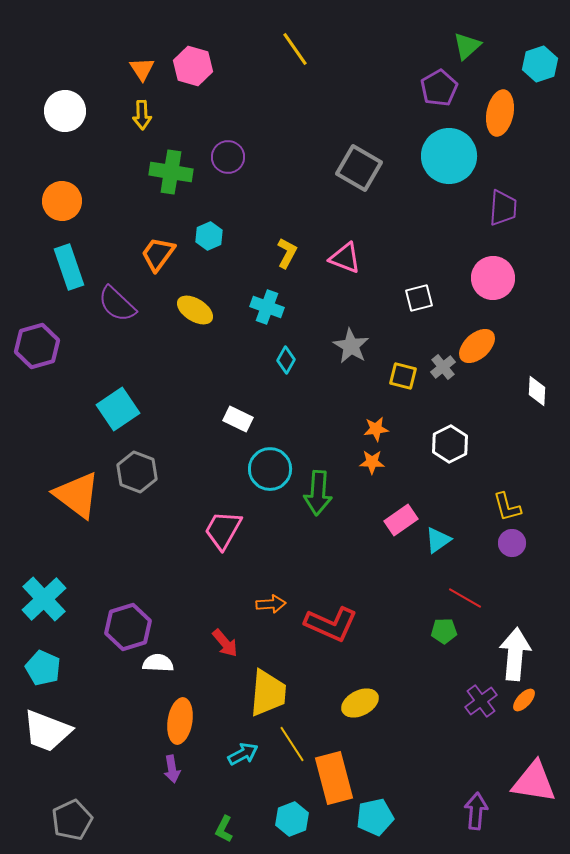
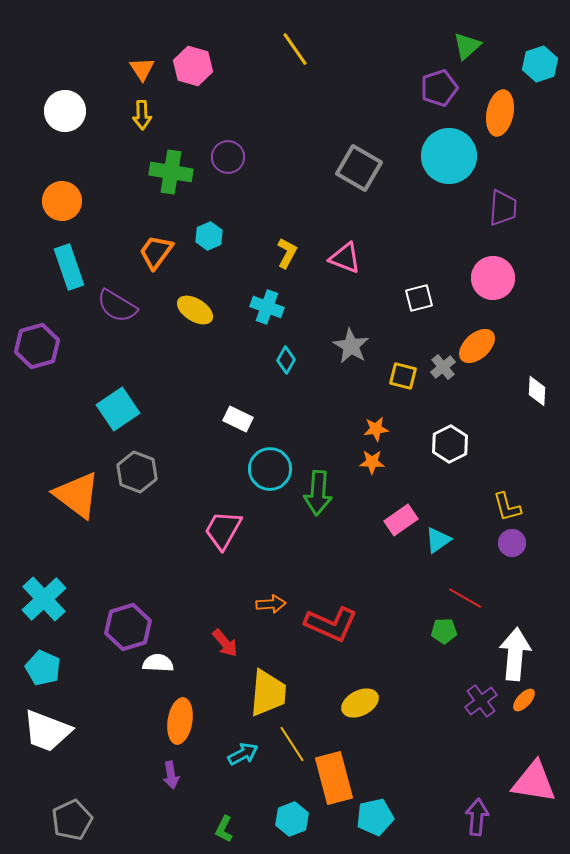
purple pentagon at (439, 88): rotated 12 degrees clockwise
orange trapezoid at (158, 254): moved 2 px left, 2 px up
purple semicircle at (117, 304): moved 2 px down; rotated 12 degrees counterclockwise
purple arrow at (172, 769): moved 1 px left, 6 px down
purple arrow at (476, 811): moved 1 px right, 6 px down
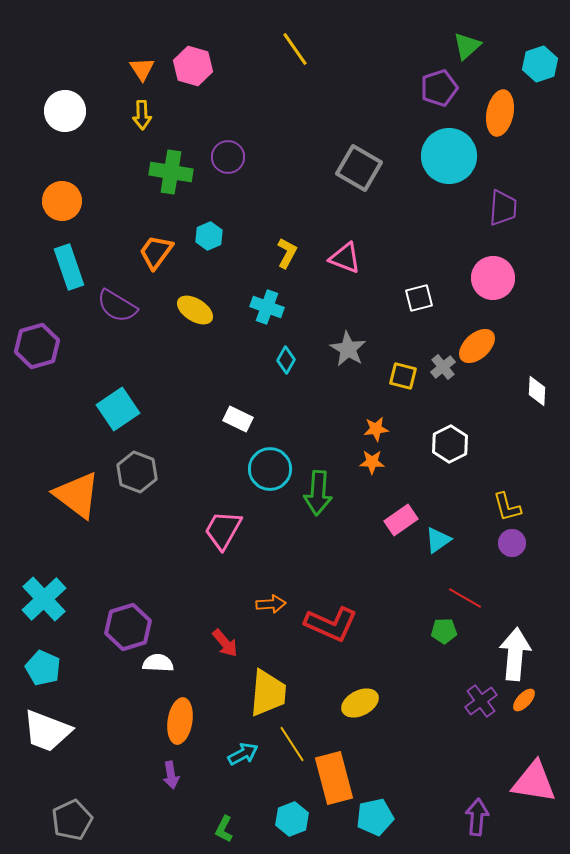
gray star at (351, 346): moved 3 px left, 3 px down
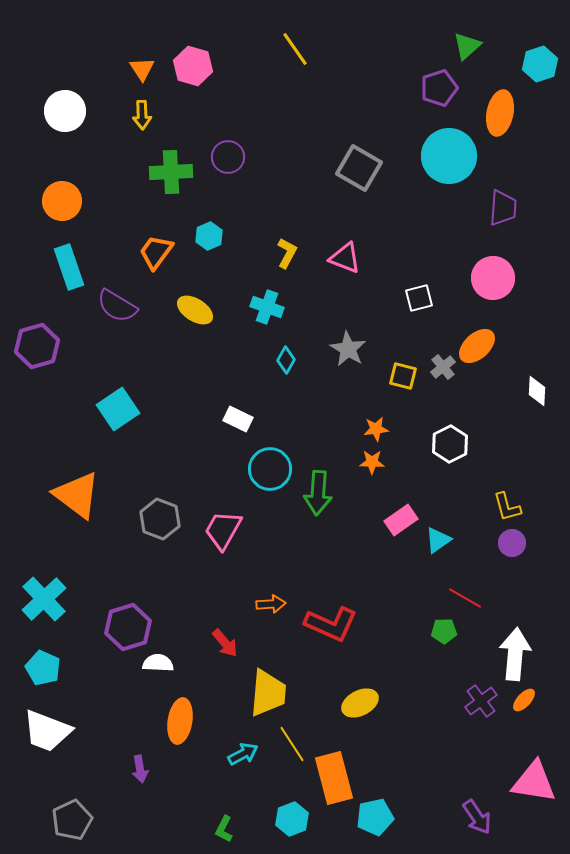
green cross at (171, 172): rotated 12 degrees counterclockwise
gray hexagon at (137, 472): moved 23 px right, 47 px down
purple arrow at (171, 775): moved 31 px left, 6 px up
purple arrow at (477, 817): rotated 141 degrees clockwise
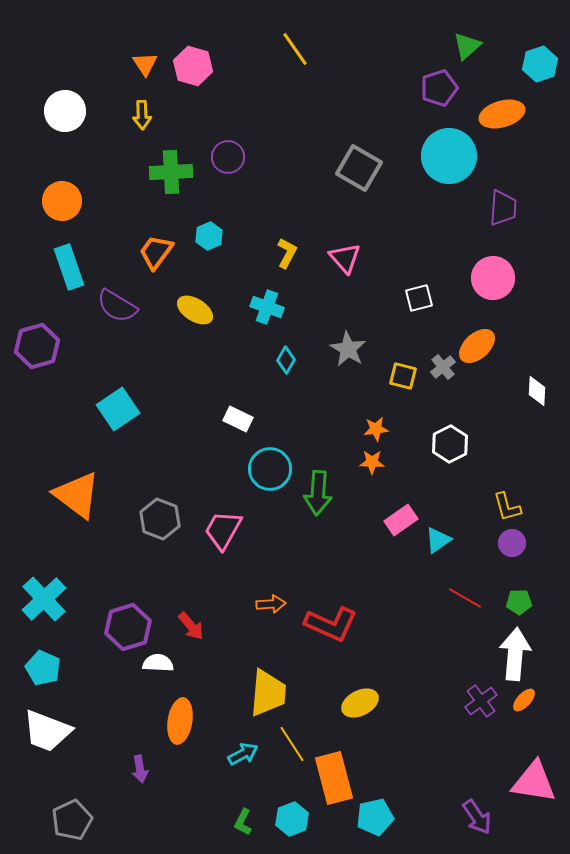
orange triangle at (142, 69): moved 3 px right, 5 px up
orange ellipse at (500, 113): moved 2 px right, 1 px down; rotated 63 degrees clockwise
pink triangle at (345, 258): rotated 28 degrees clockwise
green pentagon at (444, 631): moved 75 px right, 29 px up
red arrow at (225, 643): moved 34 px left, 17 px up
green L-shape at (224, 829): moved 19 px right, 7 px up
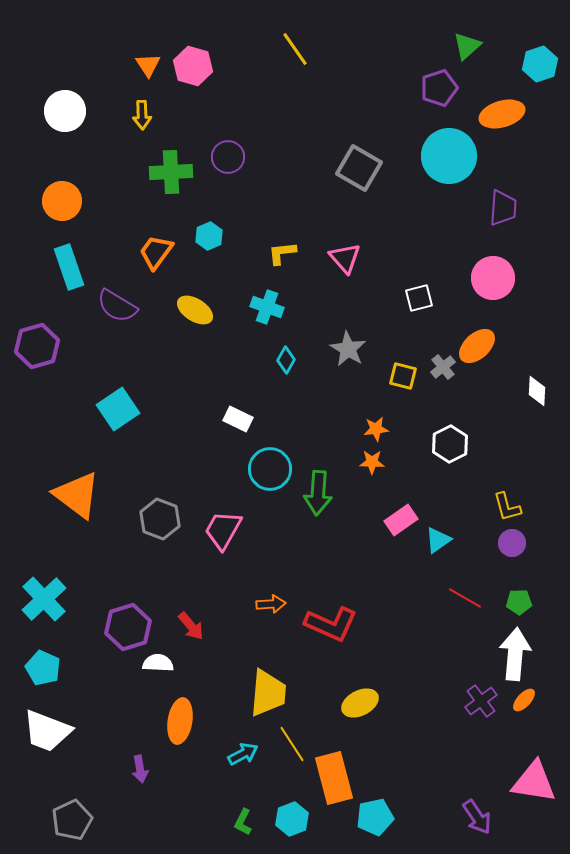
orange triangle at (145, 64): moved 3 px right, 1 px down
yellow L-shape at (287, 253): moved 5 px left; rotated 124 degrees counterclockwise
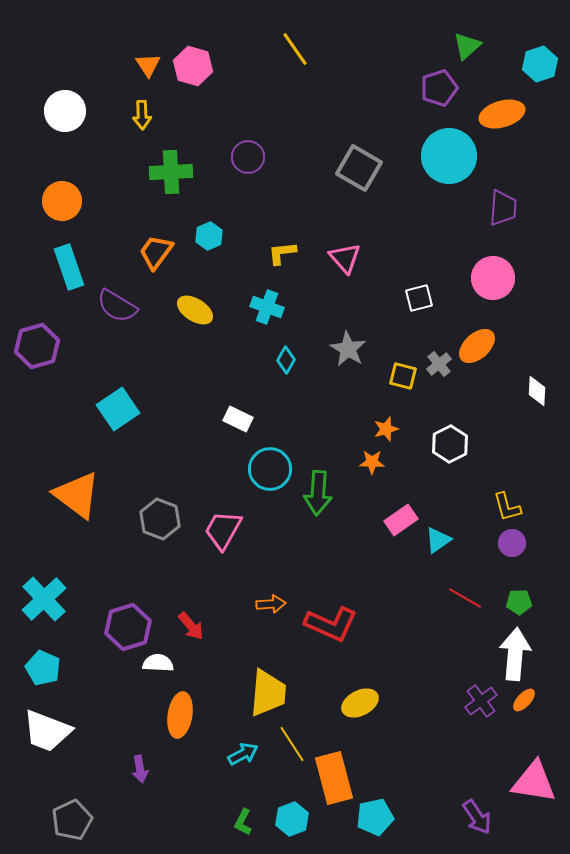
purple circle at (228, 157): moved 20 px right
gray cross at (443, 367): moved 4 px left, 3 px up
orange star at (376, 429): moved 10 px right; rotated 10 degrees counterclockwise
orange ellipse at (180, 721): moved 6 px up
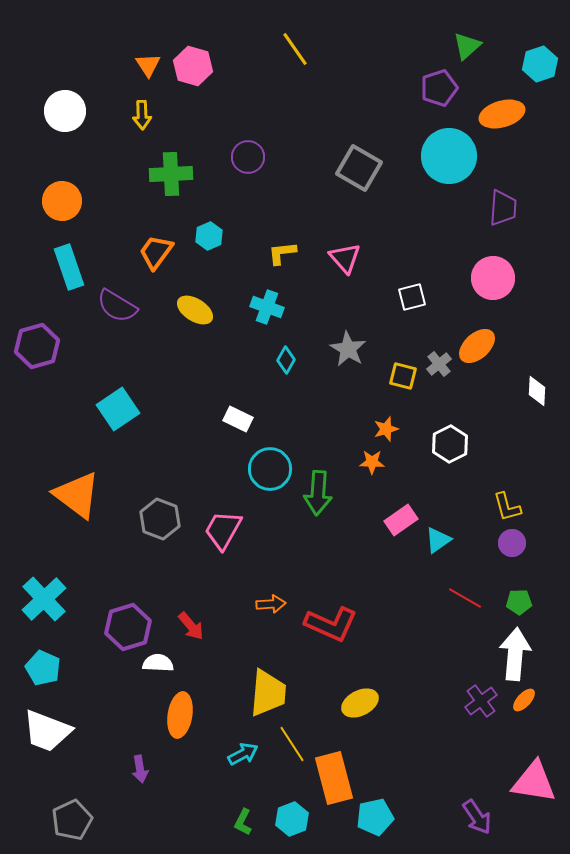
green cross at (171, 172): moved 2 px down
white square at (419, 298): moved 7 px left, 1 px up
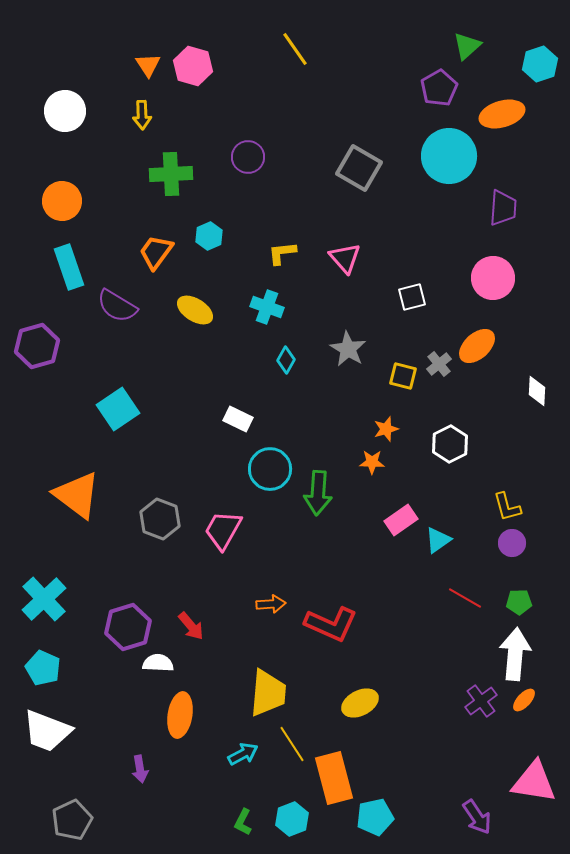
purple pentagon at (439, 88): rotated 12 degrees counterclockwise
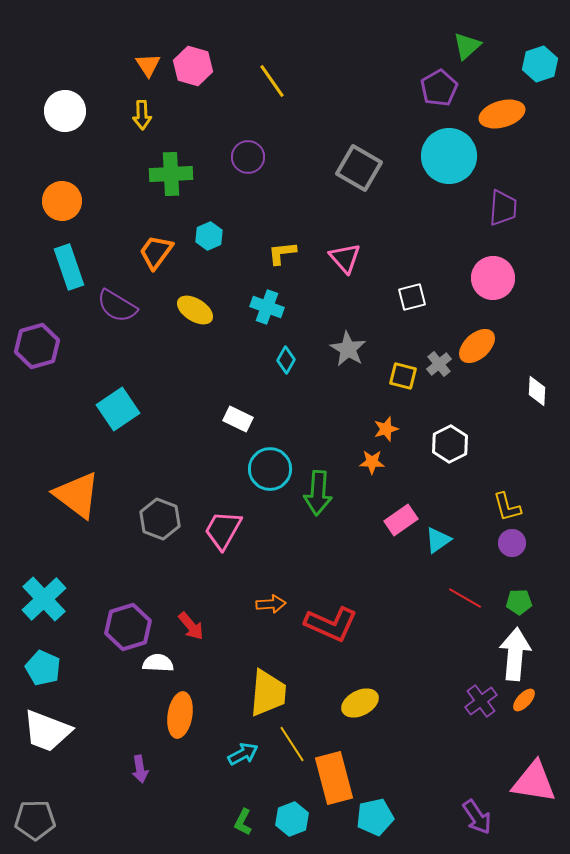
yellow line at (295, 49): moved 23 px left, 32 px down
gray pentagon at (72, 820): moved 37 px left; rotated 24 degrees clockwise
